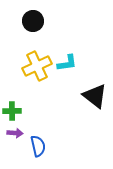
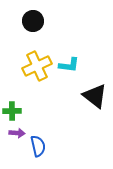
cyan L-shape: moved 2 px right, 2 px down; rotated 15 degrees clockwise
purple arrow: moved 2 px right
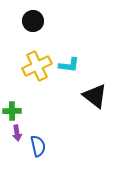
purple arrow: rotated 77 degrees clockwise
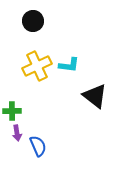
blue semicircle: rotated 10 degrees counterclockwise
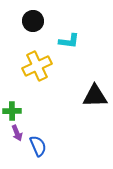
cyan L-shape: moved 24 px up
black triangle: rotated 40 degrees counterclockwise
purple arrow: rotated 14 degrees counterclockwise
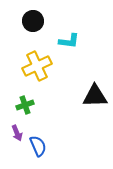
green cross: moved 13 px right, 6 px up; rotated 18 degrees counterclockwise
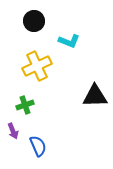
black circle: moved 1 px right
cyan L-shape: rotated 15 degrees clockwise
purple arrow: moved 4 px left, 2 px up
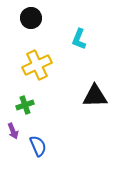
black circle: moved 3 px left, 3 px up
cyan L-shape: moved 10 px right, 2 px up; rotated 90 degrees clockwise
yellow cross: moved 1 px up
